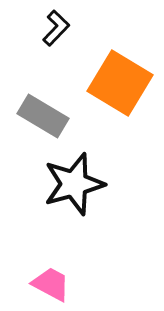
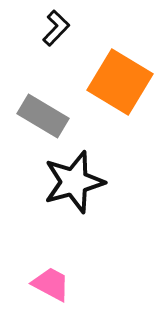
orange square: moved 1 px up
black star: moved 2 px up
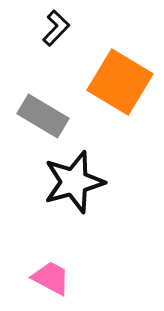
pink trapezoid: moved 6 px up
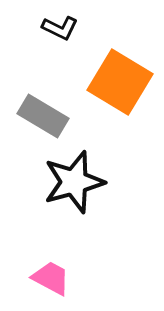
black L-shape: moved 4 px right; rotated 72 degrees clockwise
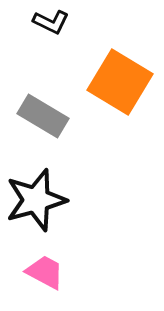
black L-shape: moved 9 px left, 6 px up
black star: moved 38 px left, 18 px down
pink trapezoid: moved 6 px left, 6 px up
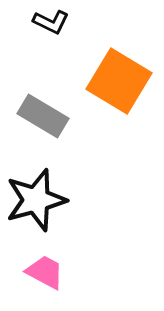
orange square: moved 1 px left, 1 px up
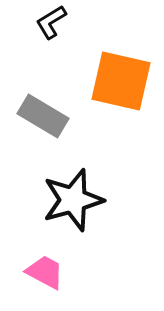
black L-shape: rotated 123 degrees clockwise
orange square: moved 2 px right; rotated 18 degrees counterclockwise
black star: moved 37 px right
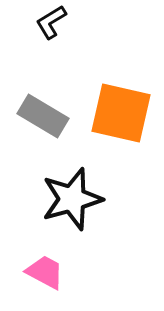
orange square: moved 32 px down
black star: moved 1 px left, 1 px up
